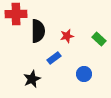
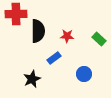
red star: rotated 16 degrees clockwise
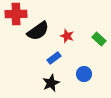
black semicircle: rotated 55 degrees clockwise
red star: rotated 16 degrees clockwise
black star: moved 19 px right, 4 px down
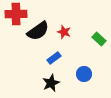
red star: moved 3 px left, 4 px up
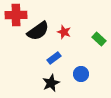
red cross: moved 1 px down
blue circle: moved 3 px left
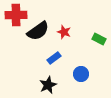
green rectangle: rotated 16 degrees counterclockwise
black star: moved 3 px left, 2 px down
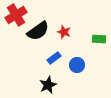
red cross: rotated 30 degrees counterclockwise
green rectangle: rotated 24 degrees counterclockwise
blue circle: moved 4 px left, 9 px up
